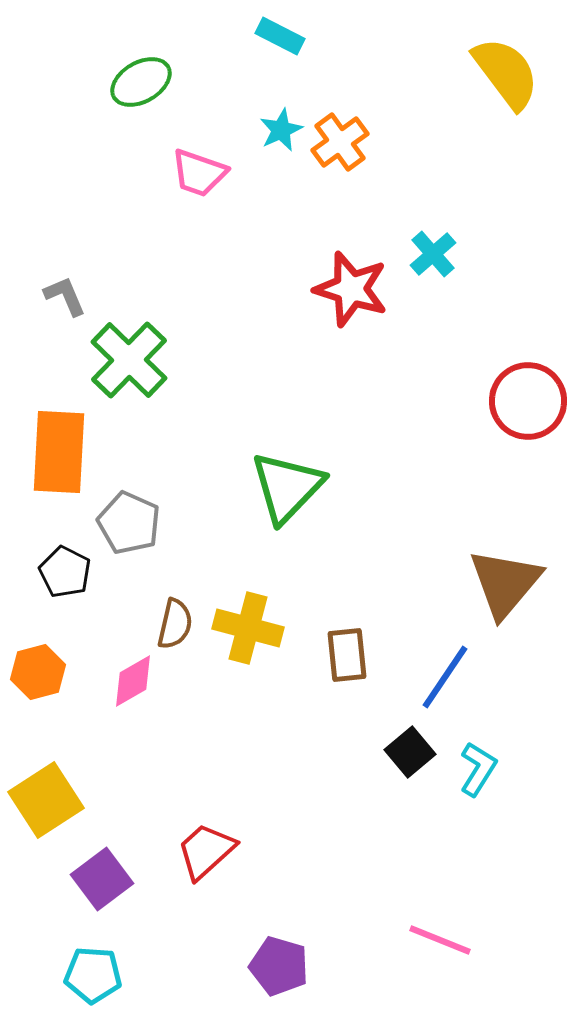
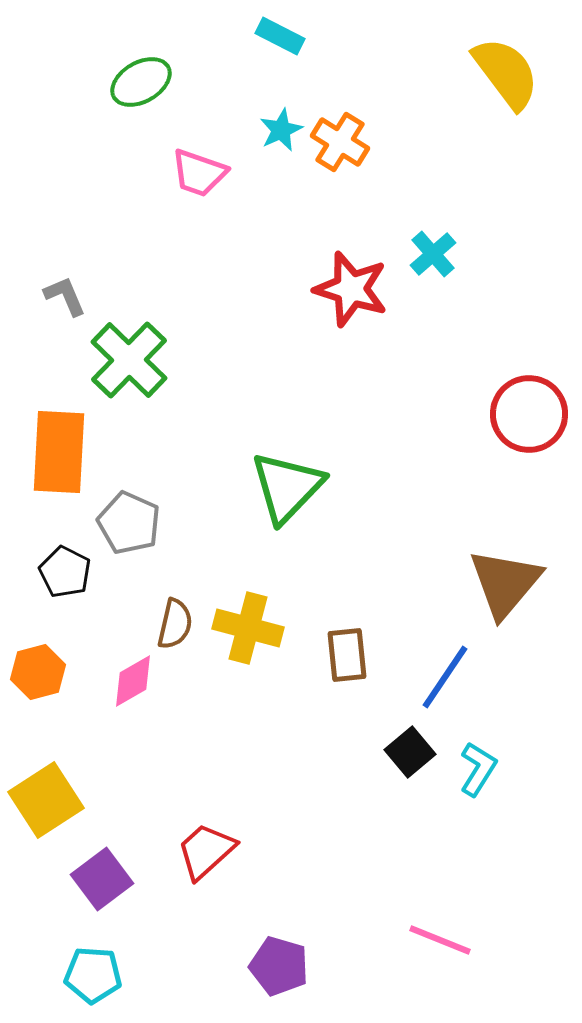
orange cross: rotated 22 degrees counterclockwise
red circle: moved 1 px right, 13 px down
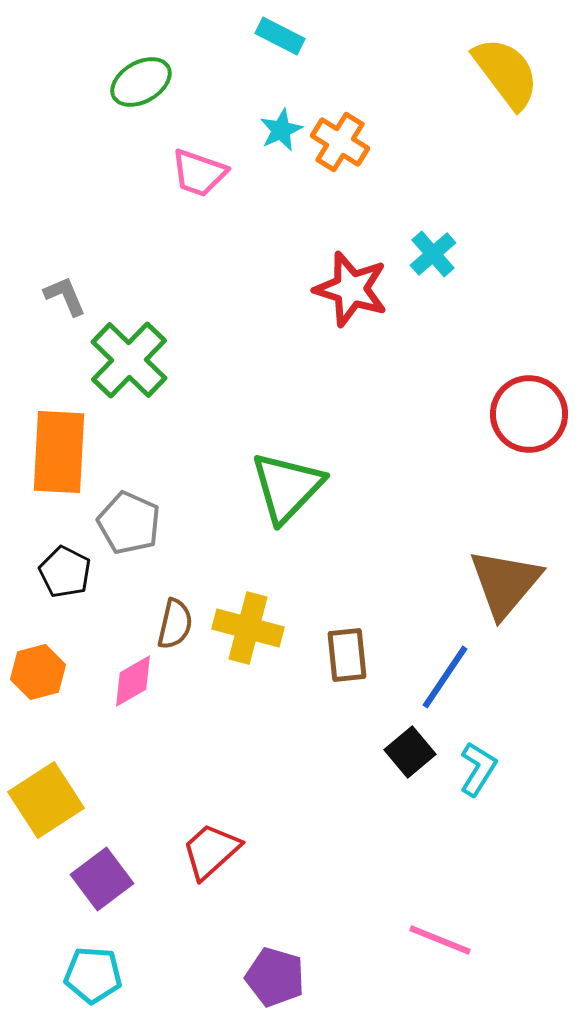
red trapezoid: moved 5 px right
purple pentagon: moved 4 px left, 11 px down
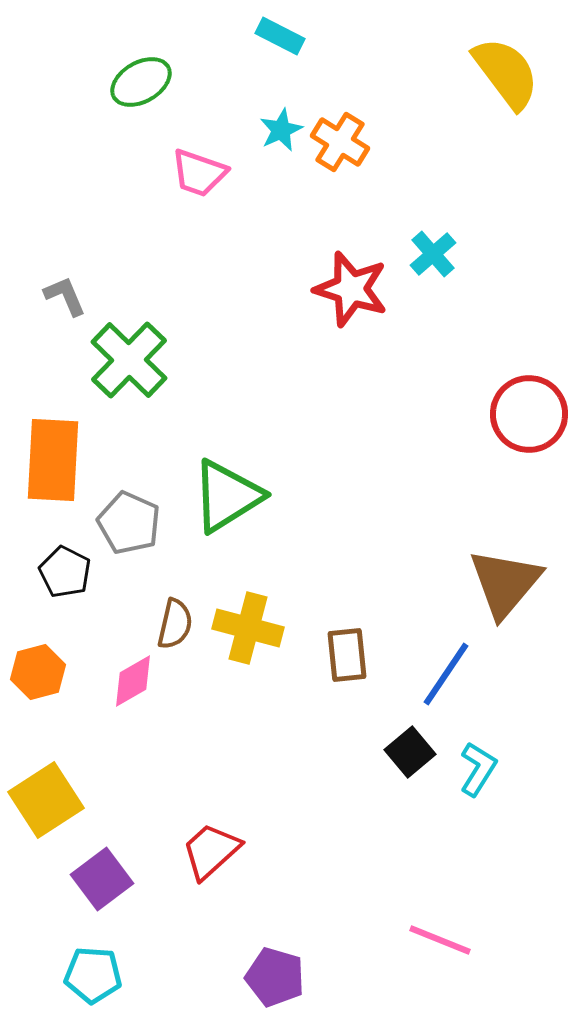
orange rectangle: moved 6 px left, 8 px down
green triangle: moved 60 px left, 9 px down; rotated 14 degrees clockwise
blue line: moved 1 px right, 3 px up
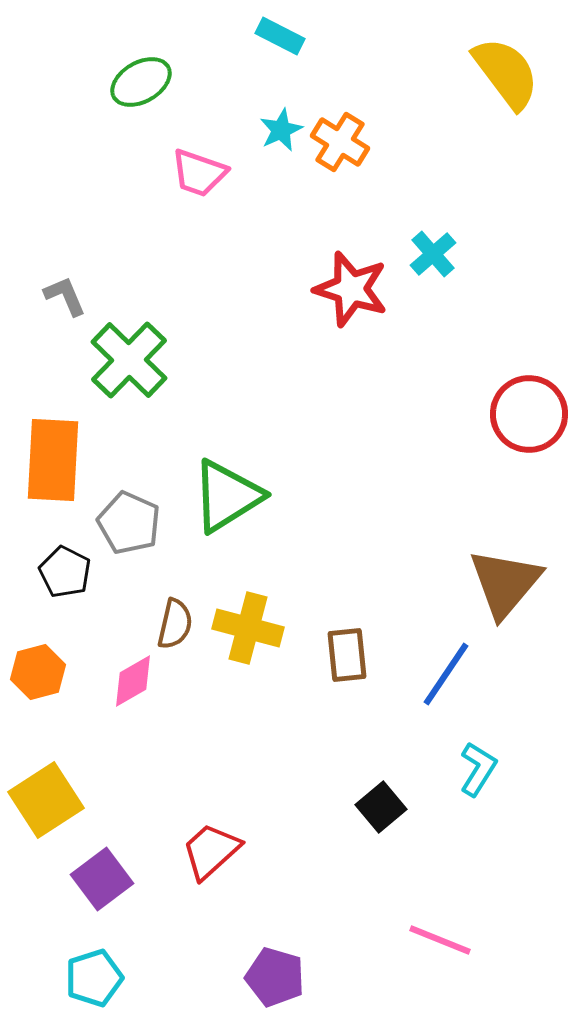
black square: moved 29 px left, 55 px down
cyan pentagon: moved 1 px right, 3 px down; rotated 22 degrees counterclockwise
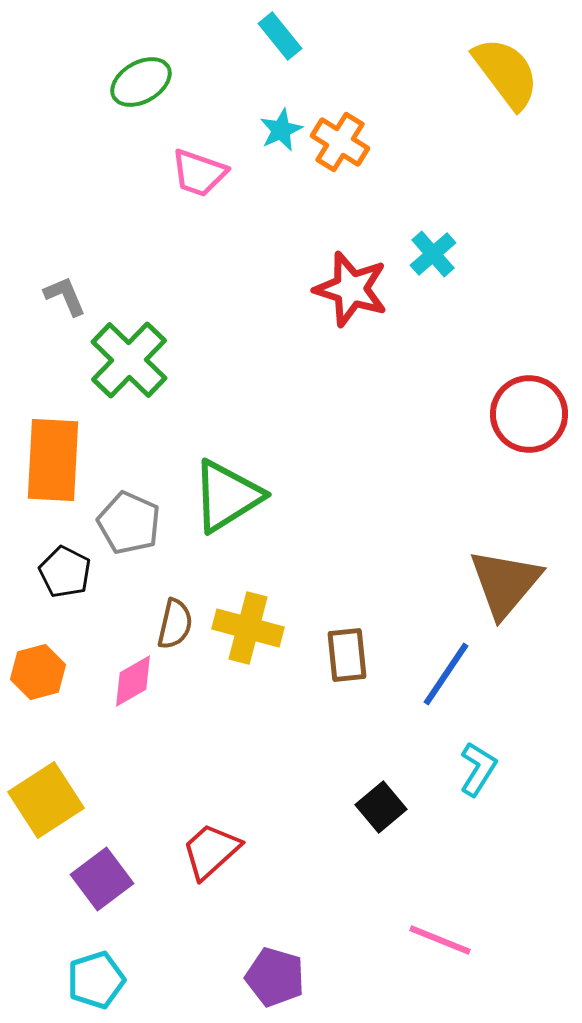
cyan rectangle: rotated 24 degrees clockwise
cyan pentagon: moved 2 px right, 2 px down
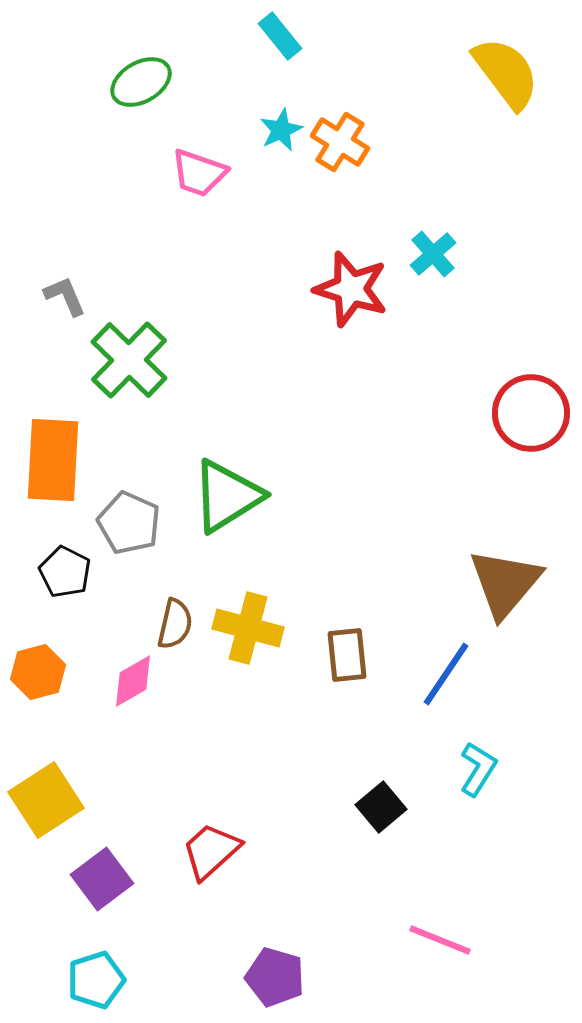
red circle: moved 2 px right, 1 px up
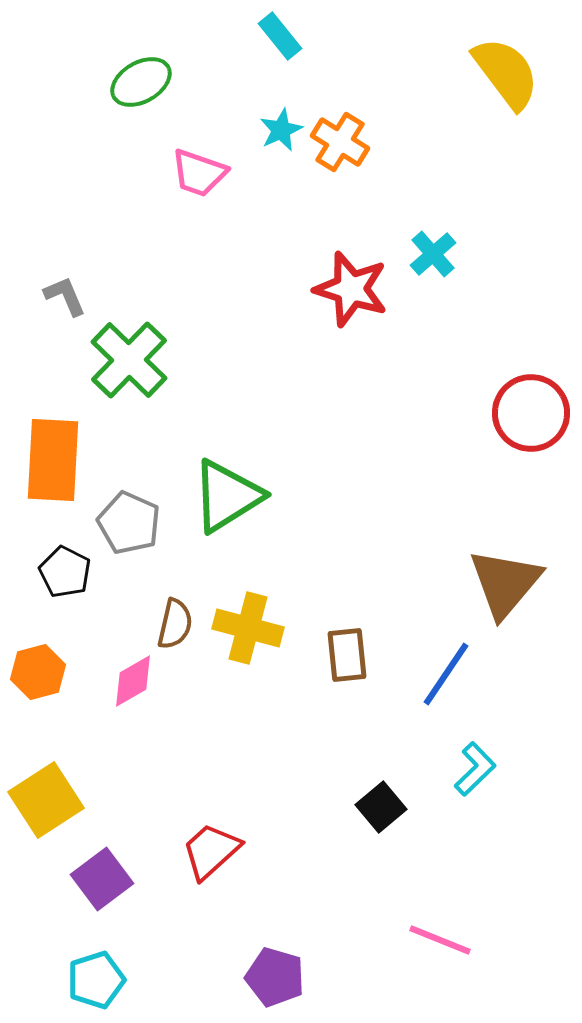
cyan L-shape: moved 3 px left; rotated 14 degrees clockwise
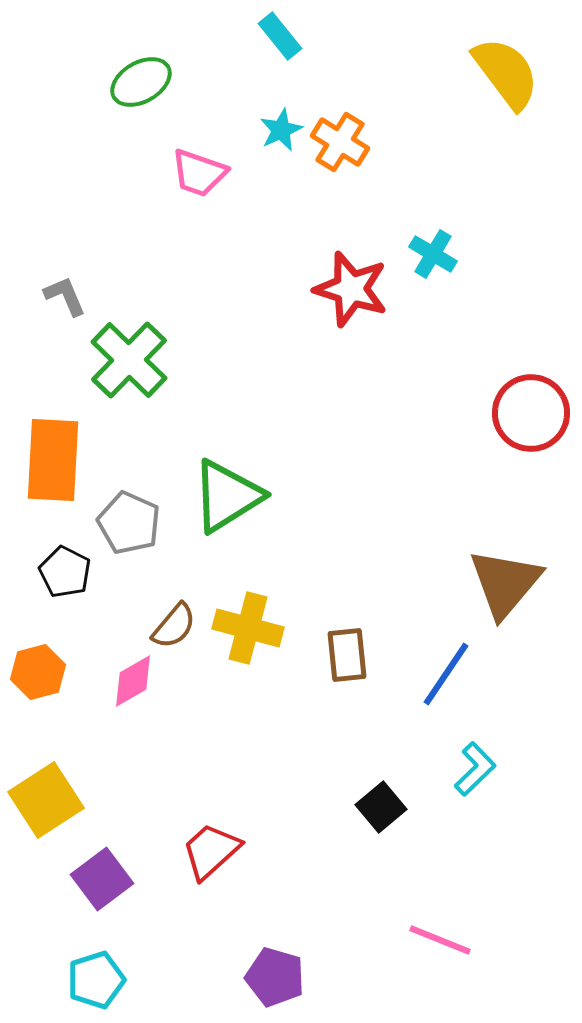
cyan cross: rotated 18 degrees counterclockwise
brown semicircle: moved 1 px left, 2 px down; rotated 27 degrees clockwise
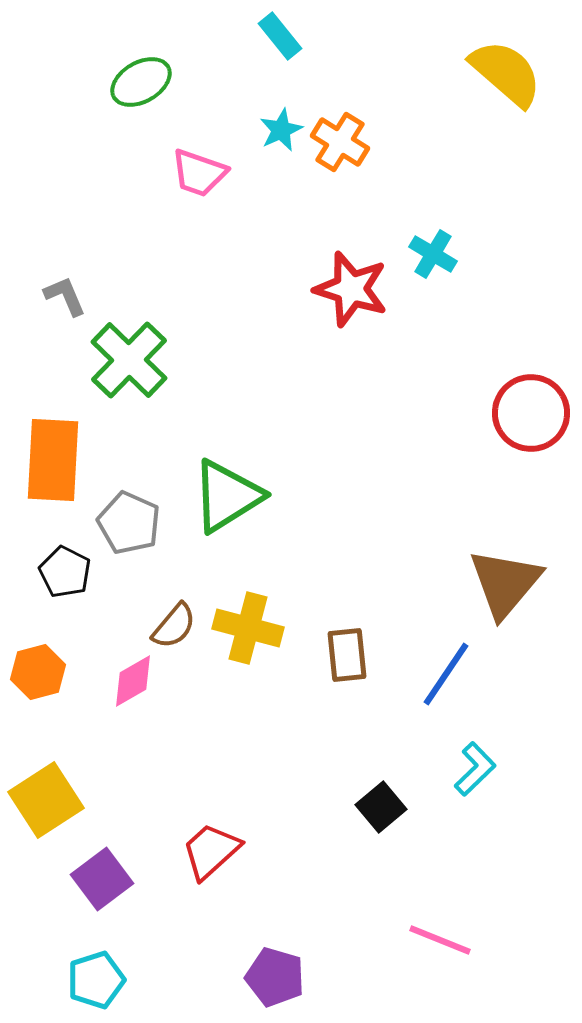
yellow semicircle: rotated 12 degrees counterclockwise
